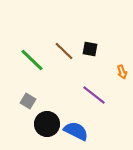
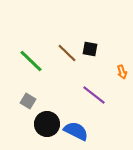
brown line: moved 3 px right, 2 px down
green line: moved 1 px left, 1 px down
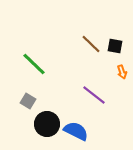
black square: moved 25 px right, 3 px up
brown line: moved 24 px right, 9 px up
green line: moved 3 px right, 3 px down
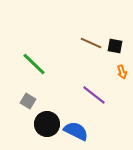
brown line: moved 1 px up; rotated 20 degrees counterclockwise
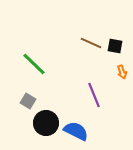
purple line: rotated 30 degrees clockwise
black circle: moved 1 px left, 1 px up
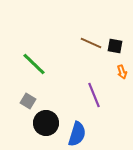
blue semicircle: moved 1 px right, 3 px down; rotated 80 degrees clockwise
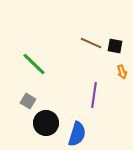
purple line: rotated 30 degrees clockwise
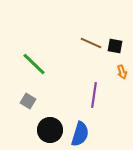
black circle: moved 4 px right, 7 px down
blue semicircle: moved 3 px right
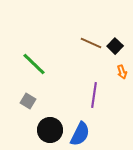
black square: rotated 35 degrees clockwise
blue semicircle: rotated 10 degrees clockwise
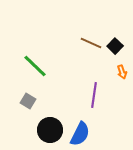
green line: moved 1 px right, 2 px down
